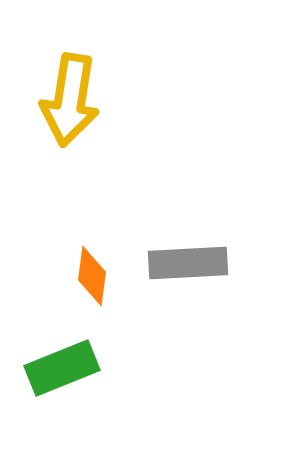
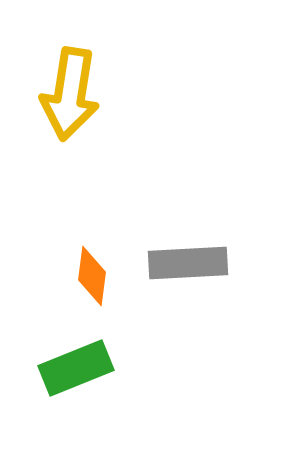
yellow arrow: moved 6 px up
green rectangle: moved 14 px right
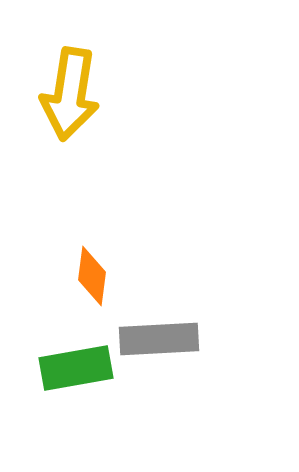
gray rectangle: moved 29 px left, 76 px down
green rectangle: rotated 12 degrees clockwise
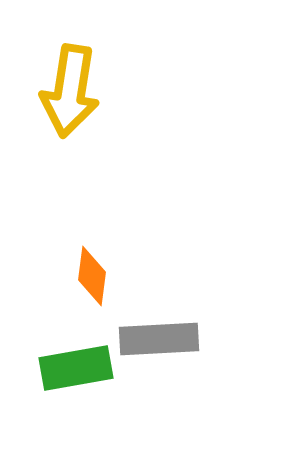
yellow arrow: moved 3 px up
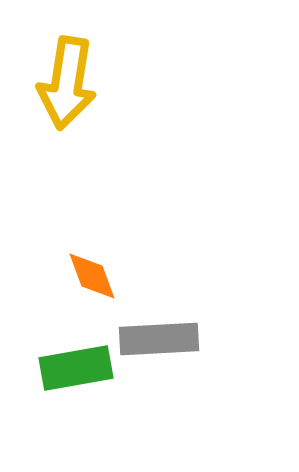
yellow arrow: moved 3 px left, 8 px up
orange diamond: rotated 28 degrees counterclockwise
